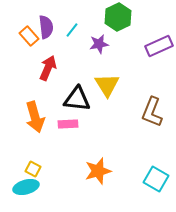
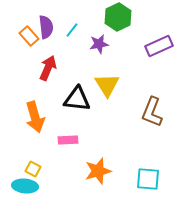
pink rectangle: moved 16 px down
cyan square: moved 8 px left; rotated 25 degrees counterclockwise
cyan ellipse: moved 1 px left, 1 px up; rotated 20 degrees clockwise
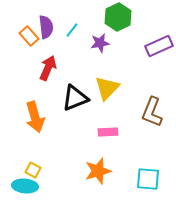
purple star: moved 1 px right, 1 px up
yellow triangle: moved 3 px down; rotated 16 degrees clockwise
black triangle: moved 2 px left, 1 px up; rotated 28 degrees counterclockwise
pink rectangle: moved 40 px right, 8 px up
yellow square: moved 1 px down
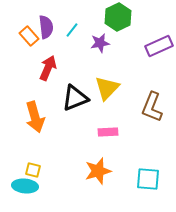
brown L-shape: moved 5 px up
yellow square: rotated 14 degrees counterclockwise
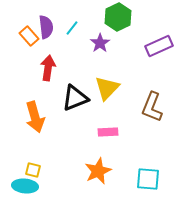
cyan line: moved 2 px up
purple star: rotated 24 degrees counterclockwise
red arrow: rotated 15 degrees counterclockwise
orange star: rotated 8 degrees counterclockwise
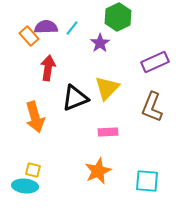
purple semicircle: rotated 85 degrees counterclockwise
purple rectangle: moved 4 px left, 16 px down
cyan square: moved 1 px left, 2 px down
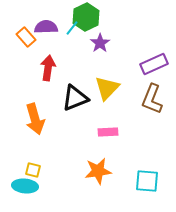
green hexagon: moved 32 px left
orange rectangle: moved 3 px left, 1 px down
purple rectangle: moved 1 px left, 2 px down
brown L-shape: moved 8 px up
orange arrow: moved 2 px down
orange star: rotated 16 degrees clockwise
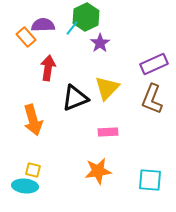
purple semicircle: moved 3 px left, 2 px up
orange arrow: moved 2 px left, 1 px down
cyan square: moved 3 px right, 1 px up
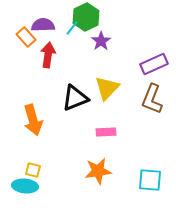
purple star: moved 1 px right, 2 px up
red arrow: moved 13 px up
pink rectangle: moved 2 px left
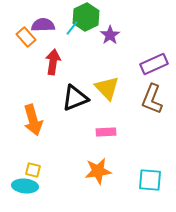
purple star: moved 9 px right, 6 px up
red arrow: moved 5 px right, 7 px down
yellow triangle: rotated 28 degrees counterclockwise
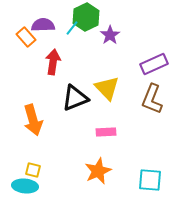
orange star: rotated 16 degrees counterclockwise
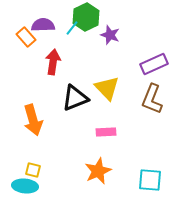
purple star: rotated 18 degrees counterclockwise
